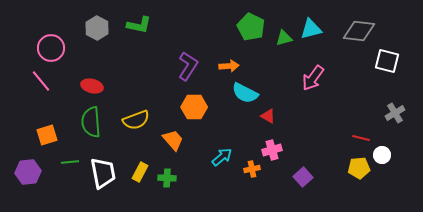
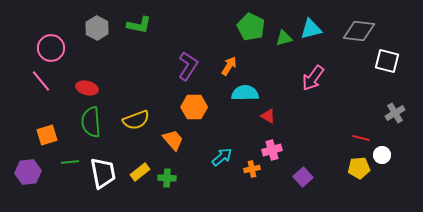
orange arrow: rotated 54 degrees counterclockwise
red ellipse: moved 5 px left, 2 px down
cyan semicircle: rotated 152 degrees clockwise
yellow rectangle: rotated 24 degrees clockwise
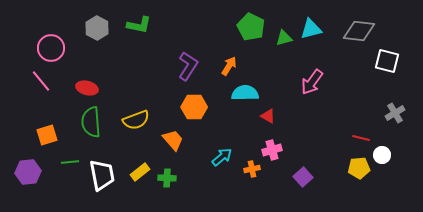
pink arrow: moved 1 px left, 4 px down
white trapezoid: moved 1 px left, 2 px down
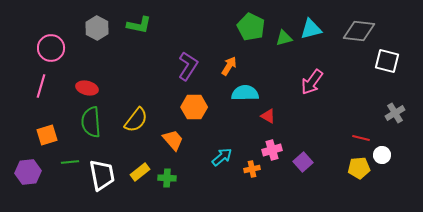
pink line: moved 5 px down; rotated 55 degrees clockwise
yellow semicircle: rotated 32 degrees counterclockwise
purple square: moved 15 px up
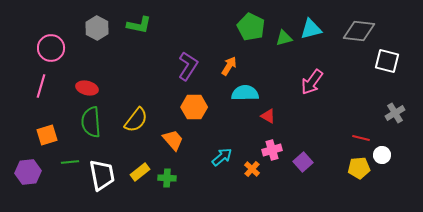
orange cross: rotated 35 degrees counterclockwise
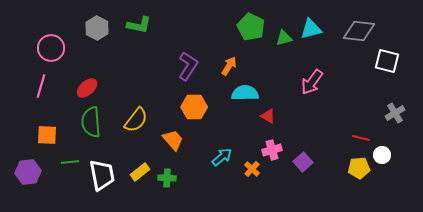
red ellipse: rotated 55 degrees counterclockwise
orange square: rotated 20 degrees clockwise
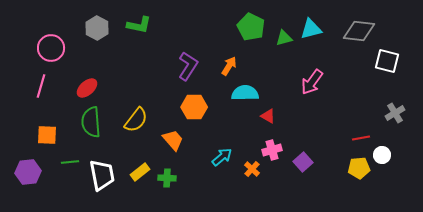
red line: rotated 24 degrees counterclockwise
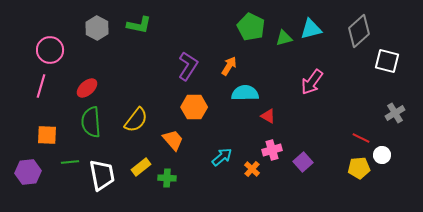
gray diamond: rotated 48 degrees counterclockwise
pink circle: moved 1 px left, 2 px down
red line: rotated 36 degrees clockwise
yellow rectangle: moved 1 px right, 5 px up
